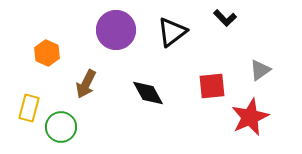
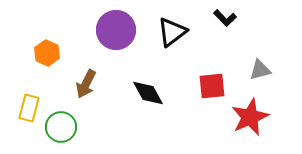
gray triangle: rotated 20 degrees clockwise
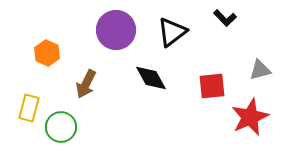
black diamond: moved 3 px right, 15 px up
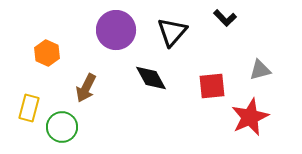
black triangle: rotated 12 degrees counterclockwise
brown arrow: moved 4 px down
green circle: moved 1 px right
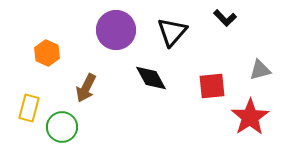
red star: rotated 9 degrees counterclockwise
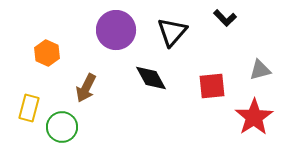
red star: moved 4 px right
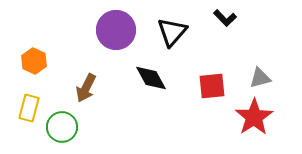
orange hexagon: moved 13 px left, 8 px down
gray triangle: moved 8 px down
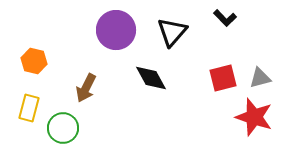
orange hexagon: rotated 10 degrees counterclockwise
red square: moved 11 px right, 8 px up; rotated 8 degrees counterclockwise
red star: rotated 21 degrees counterclockwise
green circle: moved 1 px right, 1 px down
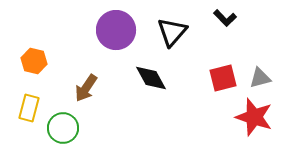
brown arrow: rotated 8 degrees clockwise
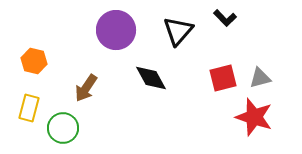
black triangle: moved 6 px right, 1 px up
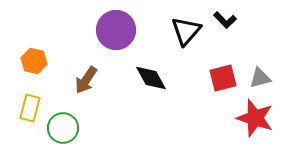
black L-shape: moved 2 px down
black triangle: moved 8 px right
brown arrow: moved 8 px up
yellow rectangle: moved 1 px right
red star: moved 1 px right, 1 px down
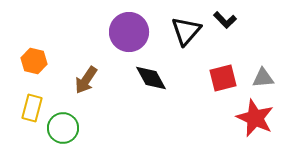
purple circle: moved 13 px right, 2 px down
gray triangle: moved 3 px right; rotated 10 degrees clockwise
yellow rectangle: moved 2 px right
red star: rotated 6 degrees clockwise
